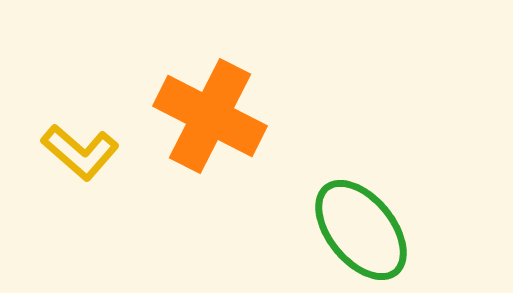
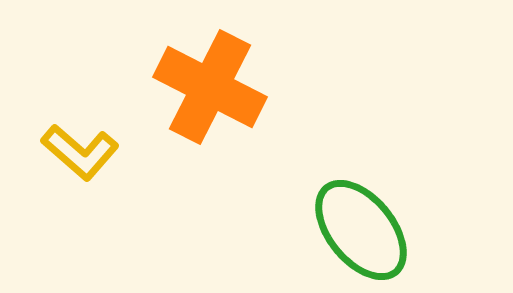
orange cross: moved 29 px up
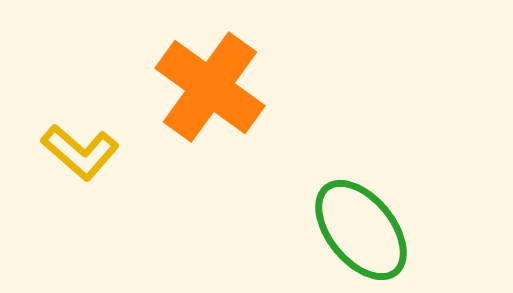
orange cross: rotated 9 degrees clockwise
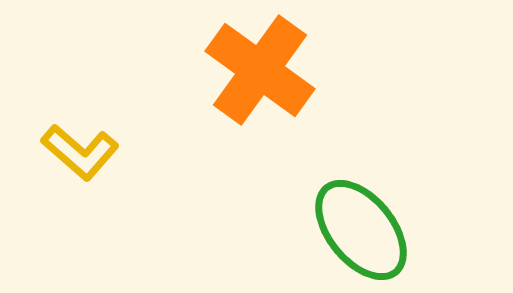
orange cross: moved 50 px right, 17 px up
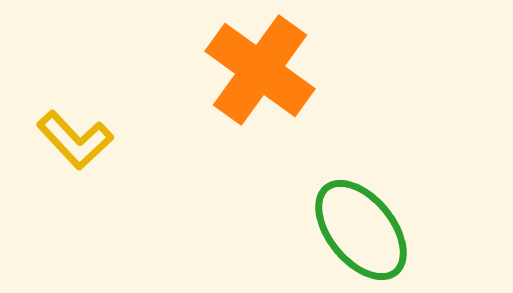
yellow L-shape: moved 5 px left, 12 px up; rotated 6 degrees clockwise
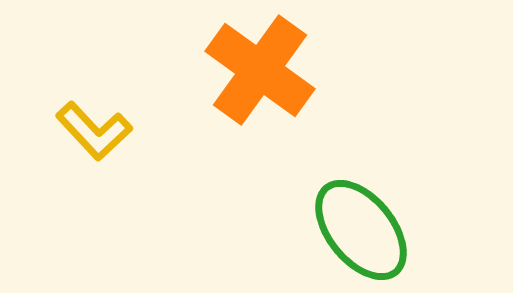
yellow L-shape: moved 19 px right, 9 px up
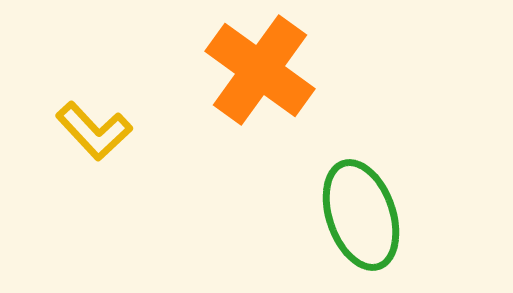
green ellipse: moved 15 px up; rotated 20 degrees clockwise
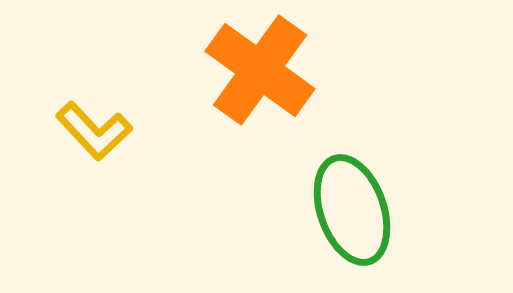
green ellipse: moved 9 px left, 5 px up
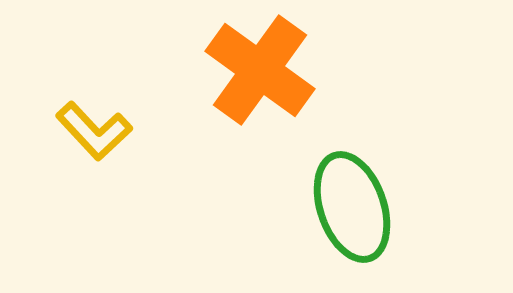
green ellipse: moved 3 px up
